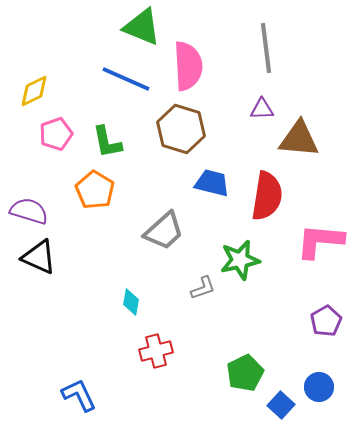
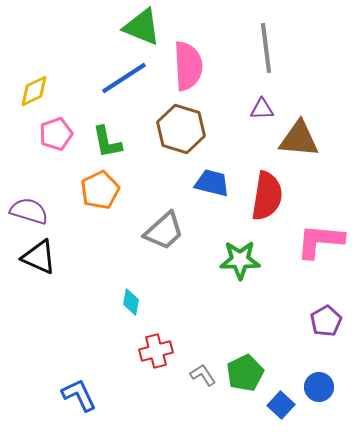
blue line: moved 2 px left, 1 px up; rotated 57 degrees counterclockwise
orange pentagon: moved 5 px right; rotated 15 degrees clockwise
green star: rotated 12 degrees clockwise
gray L-shape: moved 87 px down; rotated 104 degrees counterclockwise
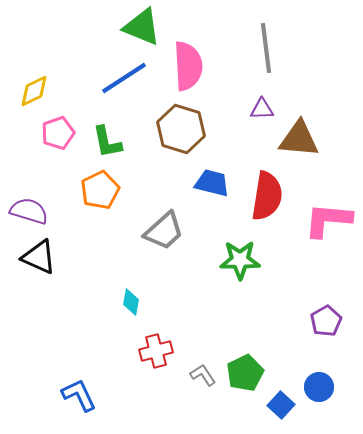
pink pentagon: moved 2 px right, 1 px up
pink L-shape: moved 8 px right, 21 px up
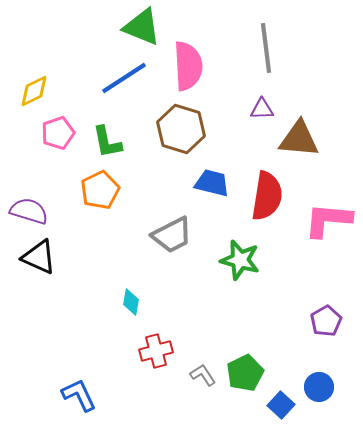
gray trapezoid: moved 8 px right, 4 px down; rotated 15 degrees clockwise
green star: rotated 15 degrees clockwise
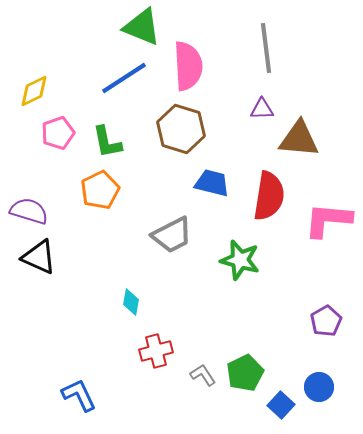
red semicircle: moved 2 px right
